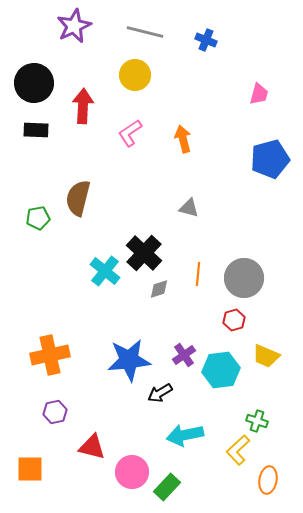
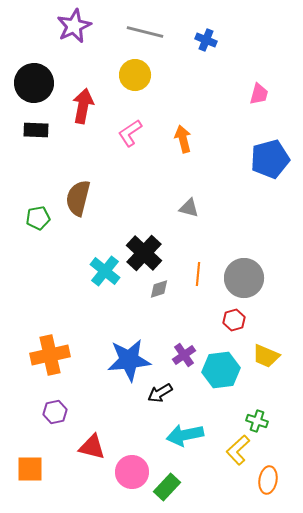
red arrow: rotated 8 degrees clockwise
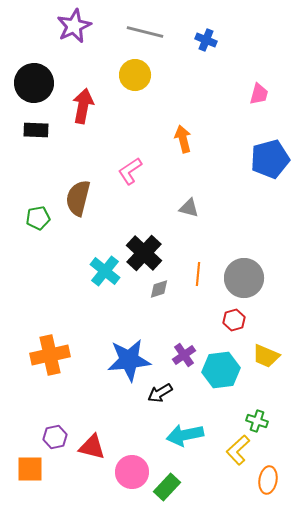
pink L-shape: moved 38 px down
purple hexagon: moved 25 px down
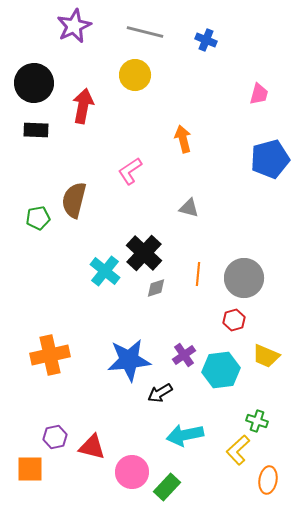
brown semicircle: moved 4 px left, 2 px down
gray diamond: moved 3 px left, 1 px up
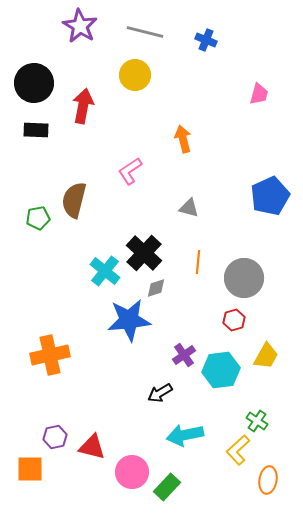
purple star: moved 6 px right; rotated 16 degrees counterclockwise
blue pentagon: moved 37 px down; rotated 9 degrees counterclockwise
orange line: moved 12 px up
yellow trapezoid: rotated 84 degrees counterclockwise
blue star: moved 40 px up
green cross: rotated 15 degrees clockwise
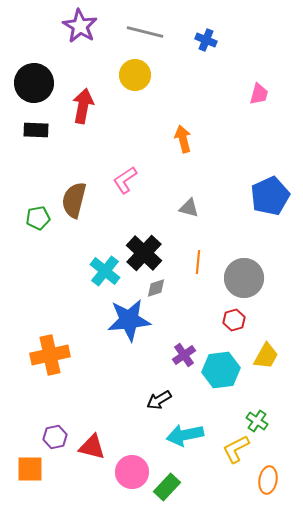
pink L-shape: moved 5 px left, 9 px down
black arrow: moved 1 px left, 7 px down
yellow L-shape: moved 2 px left, 1 px up; rotated 16 degrees clockwise
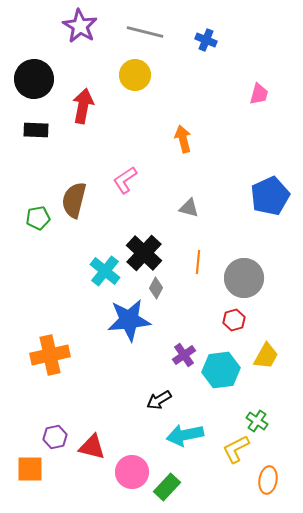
black circle: moved 4 px up
gray diamond: rotated 45 degrees counterclockwise
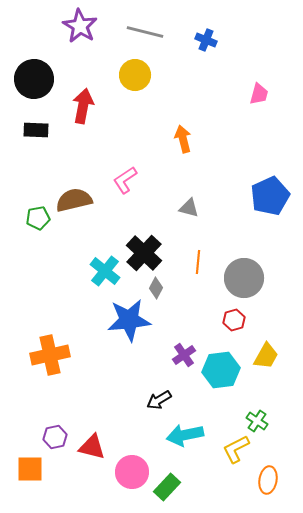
brown semicircle: rotated 63 degrees clockwise
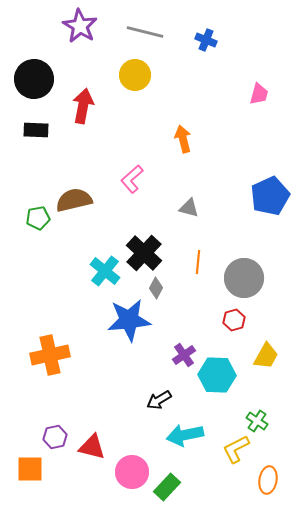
pink L-shape: moved 7 px right, 1 px up; rotated 8 degrees counterclockwise
cyan hexagon: moved 4 px left, 5 px down; rotated 9 degrees clockwise
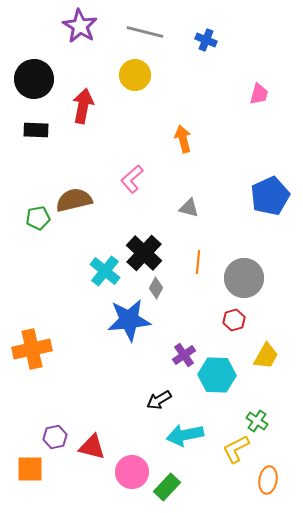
orange cross: moved 18 px left, 6 px up
